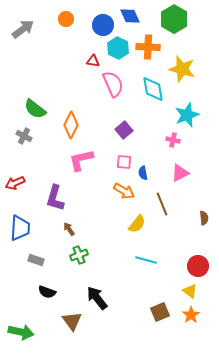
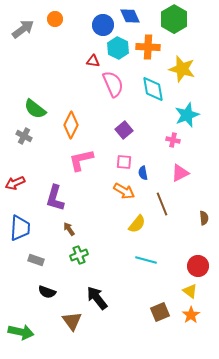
orange circle: moved 11 px left
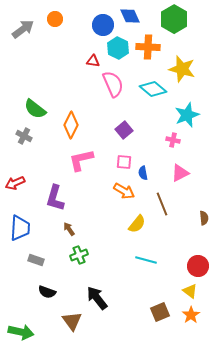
cyan diamond: rotated 40 degrees counterclockwise
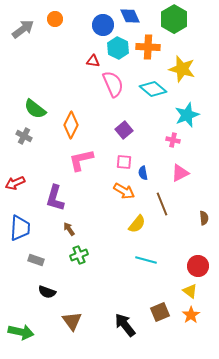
black arrow: moved 28 px right, 27 px down
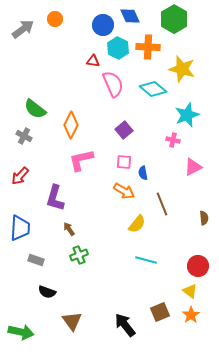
pink triangle: moved 13 px right, 6 px up
red arrow: moved 5 px right, 7 px up; rotated 24 degrees counterclockwise
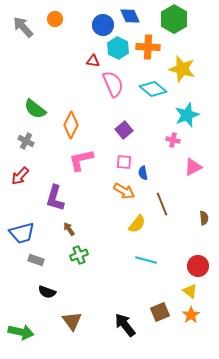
gray arrow: moved 2 px up; rotated 95 degrees counterclockwise
gray cross: moved 2 px right, 5 px down
blue trapezoid: moved 2 px right, 5 px down; rotated 72 degrees clockwise
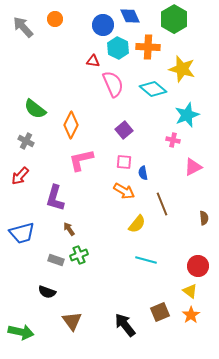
gray rectangle: moved 20 px right
